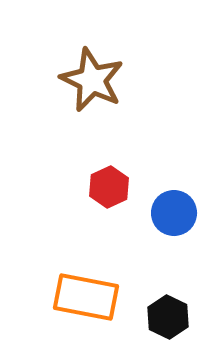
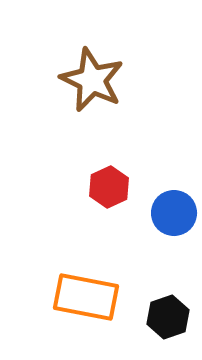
black hexagon: rotated 15 degrees clockwise
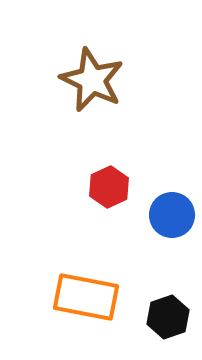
blue circle: moved 2 px left, 2 px down
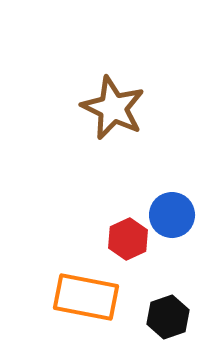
brown star: moved 21 px right, 28 px down
red hexagon: moved 19 px right, 52 px down
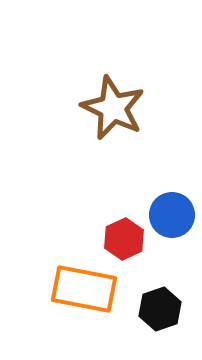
red hexagon: moved 4 px left
orange rectangle: moved 2 px left, 8 px up
black hexagon: moved 8 px left, 8 px up
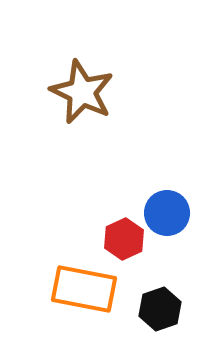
brown star: moved 31 px left, 16 px up
blue circle: moved 5 px left, 2 px up
